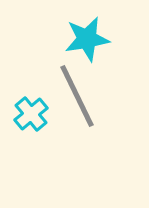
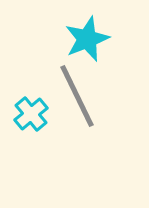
cyan star: rotated 12 degrees counterclockwise
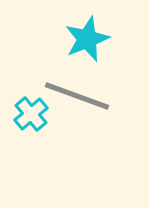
gray line: rotated 44 degrees counterclockwise
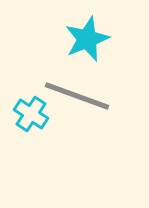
cyan cross: rotated 16 degrees counterclockwise
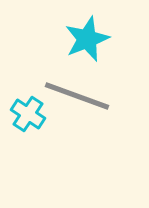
cyan cross: moved 3 px left
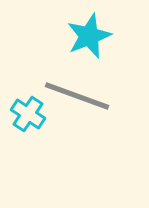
cyan star: moved 2 px right, 3 px up
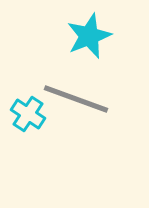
gray line: moved 1 px left, 3 px down
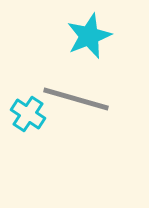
gray line: rotated 4 degrees counterclockwise
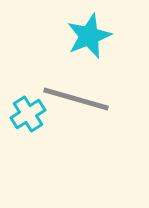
cyan cross: rotated 24 degrees clockwise
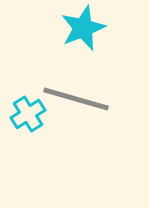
cyan star: moved 6 px left, 8 px up
